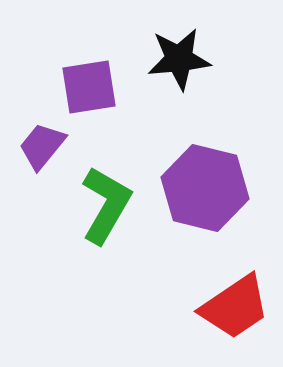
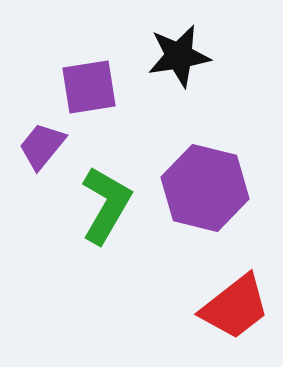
black star: moved 3 px up; rotated 4 degrees counterclockwise
red trapezoid: rotated 4 degrees counterclockwise
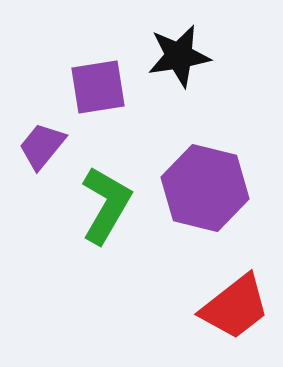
purple square: moved 9 px right
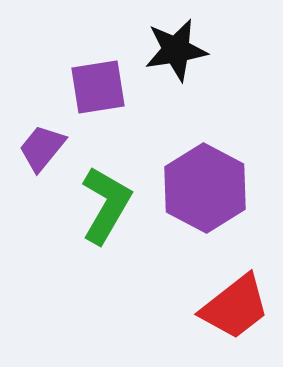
black star: moved 3 px left, 6 px up
purple trapezoid: moved 2 px down
purple hexagon: rotated 14 degrees clockwise
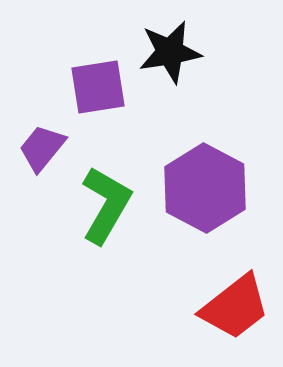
black star: moved 6 px left, 2 px down
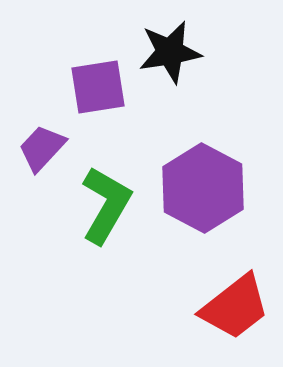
purple trapezoid: rotated 4 degrees clockwise
purple hexagon: moved 2 px left
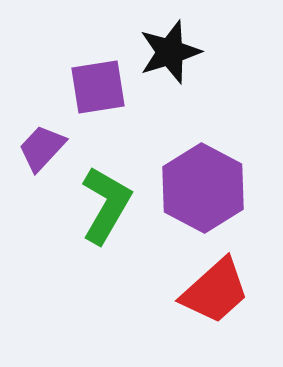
black star: rotated 8 degrees counterclockwise
red trapezoid: moved 20 px left, 16 px up; rotated 4 degrees counterclockwise
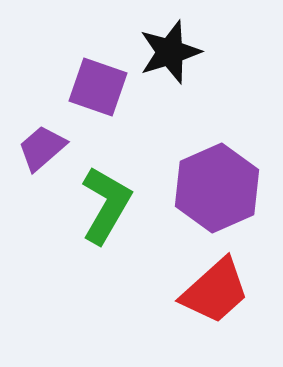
purple square: rotated 28 degrees clockwise
purple trapezoid: rotated 6 degrees clockwise
purple hexagon: moved 14 px right; rotated 8 degrees clockwise
